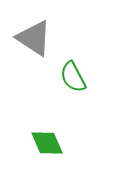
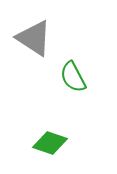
green diamond: moved 3 px right; rotated 48 degrees counterclockwise
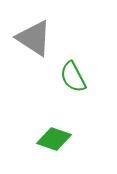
green diamond: moved 4 px right, 4 px up
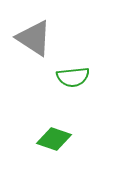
green semicircle: rotated 68 degrees counterclockwise
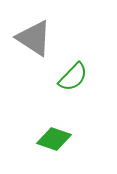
green semicircle: rotated 40 degrees counterclockwise
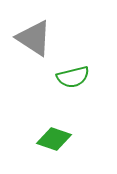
green semicircle: rotated 32 degrees clockwise
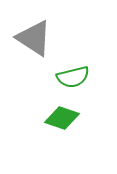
green diamond: moved 8 px right, 21 px up
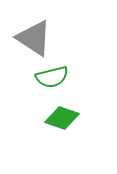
green semicircle: moved 21 px left
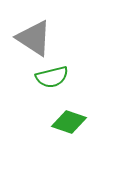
green diamond: moved 7 px right, 4 px down
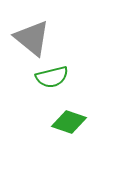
gray triangle: moved 2 px left; rotated 6 degrees clockwise
